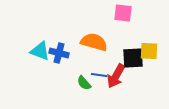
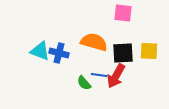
black square: moved 10 px left, 5 px up
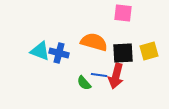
yellow square: rotated 18 degrees counterclockwise
red arrow: rotated 15 degrees counterclockwise
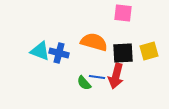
blue line: moved 2 px left, 2 px down
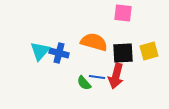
cyan triangle: rotated 50 degrees clockwise
